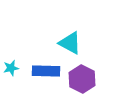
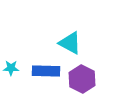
cyan star: rotated 14 degrees clockwise
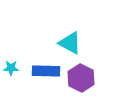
purple hexagon: moved 1 px left, 1 px up
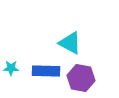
purple hexagon: rotated 16 degrees counterclockwise
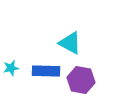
cyan star: rotated 14 degrees counterclockwise
purple hexagon: moved 2 px down
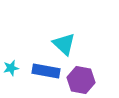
cyan triangle: moved 6 px left, 1 px down; rotated 15 degrees clockwise
blue rectangle: rotated 8 degrees clockwise
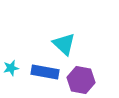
blue rectangle: moved 1 px left, 1 px down
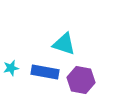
cyan triangle: rotated 25 degrees counterclockwise
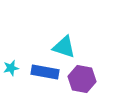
cyan triangle: moved 3 px down
purple hexagon: moved 1 px right, 1 px up
